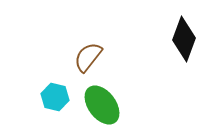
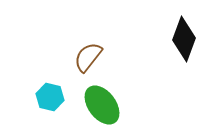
cyan hexagon: moved 5 px left
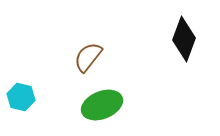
cyan hexagon: moved 29 px left
green ellipse: rotated 75 degrees counterclockwise
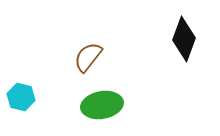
green ellipse: rotated 12 degrees clockwise
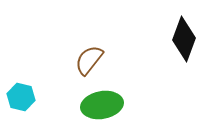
brown semicircle: moved 1 px right, 3 px down
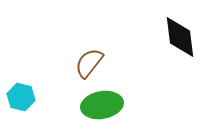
black diamond: moved 4 px left, 2 px up; rotated 27 degrees counterclockwise
brown semicircle: moved 3 px down
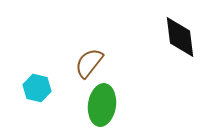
cyan hexagon: moved 16 px right, 9 px up
green ellipse: rotated 72 degrees counterclockwise
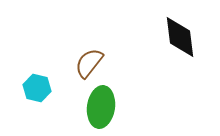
green ellipse: moved 1 px left, 2 px down
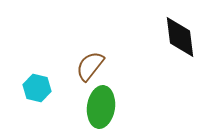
brown semicircle: moved 1 px right, 3 px down
